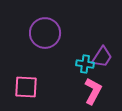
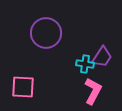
purple circle: moved 1 px right
pink square: moved 3 px left
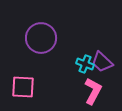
purple circle: moved 5 px left, 5 px down
purple trapezoid: moved 5 px down; rotated 100 degrees clockwise
cyan cross: rotated 12 degrees clockwise
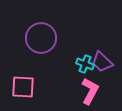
pink L-shape: moved 3 px left
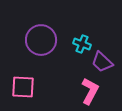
purple circle: moved 2 px down
cyan cross: moved 3 px left, 20 px up
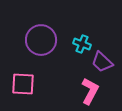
pink square: moved 3 px up
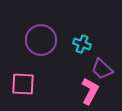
purple trapezoid: moved 7 px down
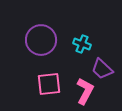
pink square: moved 26 px right; rotated 10 degrees counterclockwise
pink L-shape: moved 5 px left
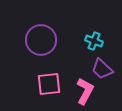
cyan cross: moved 12 px right, 3 px up
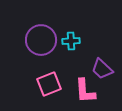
cyan cross: moved 23 px left; rotated 24 degrees counterclockwise
pink square: rotated 15 degrees counterclockwise
pink L-shape: rotated 148 degrees clockwise
